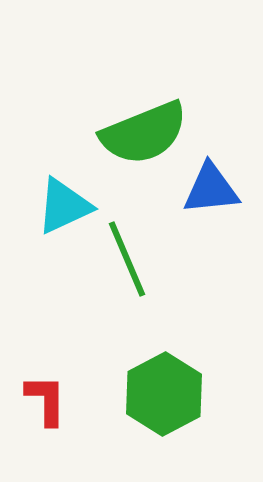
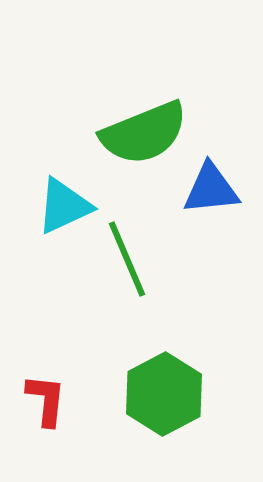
red L-shape: rotated 6 degrees clockwise
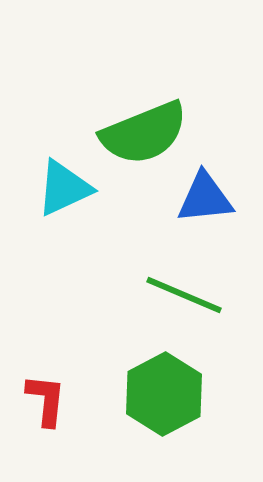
blue triangle: moved 6 px left, 9 px down
cyan triangle: moved 18 px up
green line: moved 57 px right, 36 px down; rotated 44 degrees counterclockwise
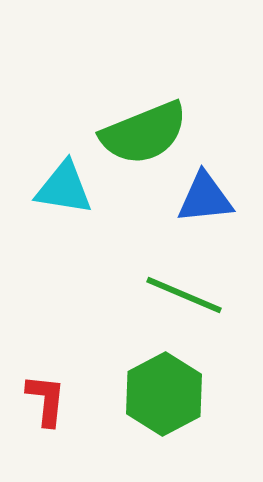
cyan triangle: rotated 34 degrees clockwise
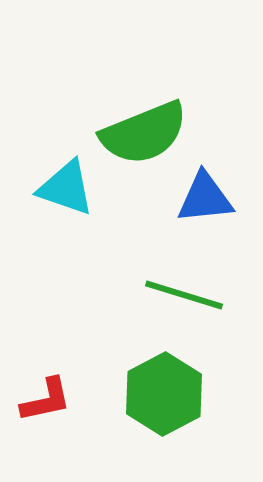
cyan triangle: moved 2 px right; rotated 10 degrees clockwise
green line: rotated 6 degrees counterclockwise
red L-shape: rotated 72 degrees clockwise
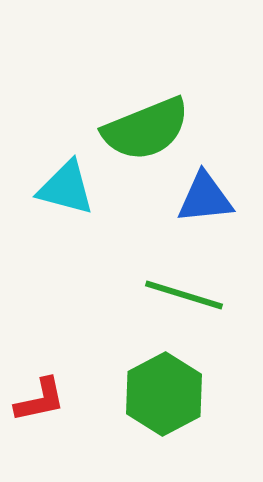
green semicircle: moved 2 px right, 4 px up
cyan triangle: rotated 4 degrees counterclockwise
red L-shape: moved 6 px left
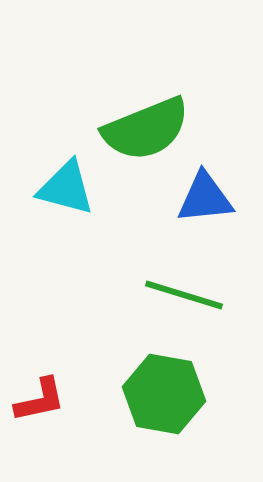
green hexagon: rotated 22 degrees counterclockwise
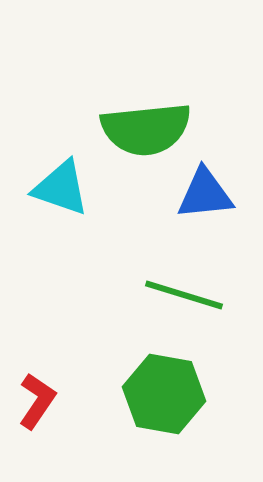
green semicircle: rotated 16 degrees clockwise
cyan triangle: moved 5 px left; rotated 4 degrees clockwise
blue triangle: moved 4 px up
red L-shape: moved 3 px left, 1 px down; rotated 44 degrees counterclockwise
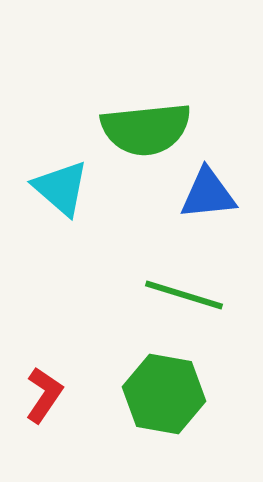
cyan triangle: rotated 22 degrees clockwise
blue triangle: moved 3 px right
red L-shape: moved 7 px right, 6 px up
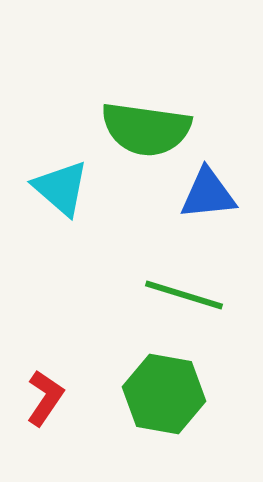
green semicircle: rotated 14 degrees clockwise
red L-shape: moved 1 px right, 3 px down
